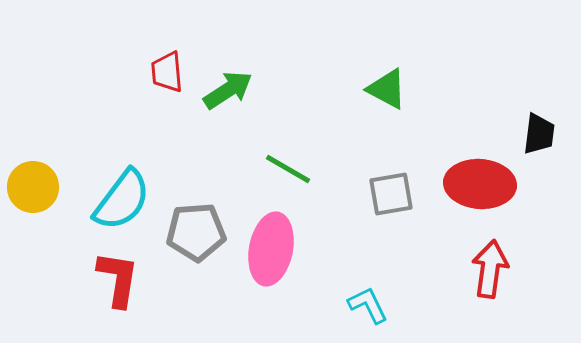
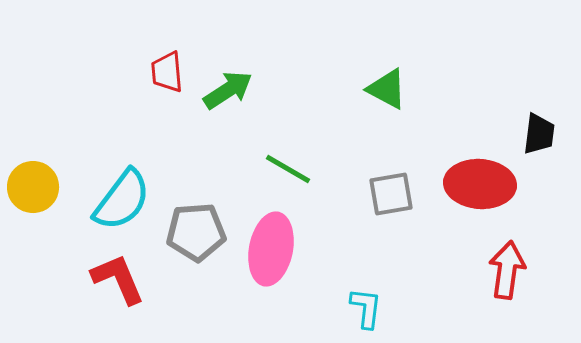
red arrow: moved 17 px right, 1 px down
red L-shape: rotated 32 degrees counterclockwise
cyan L-shape: moved 2 px left, 3 px down; rotated 33 degrees clockwise
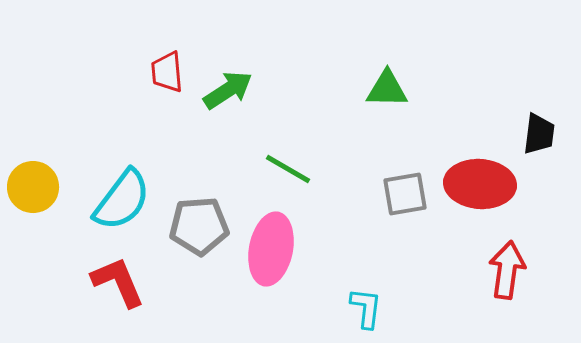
green triangle: rotated 27 degrees counterclockwise
gray square: moved 14 px right
gray pentagon: moved 3 px right, 6 px up
red L-shape: moved 3 px down
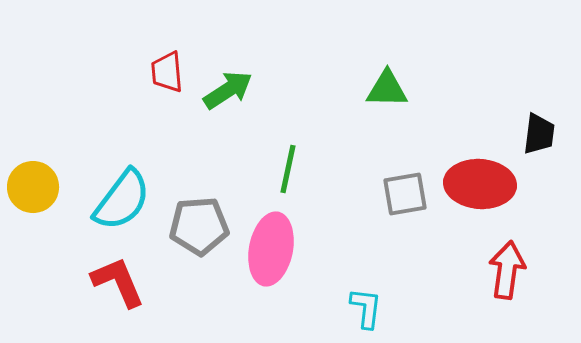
green line: rotated 72 degrees clockwise
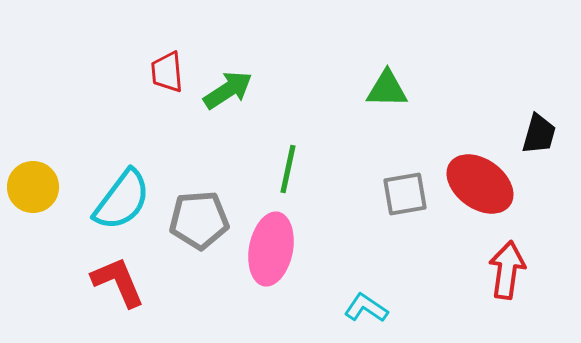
black trapezoid: rotated 9 degrees clockwise
red ellipse: rotated 32 degrees clockwise
gray pentagon: moved 6 px up
cyan L-shape: rotated 63 degrees counterclockwise
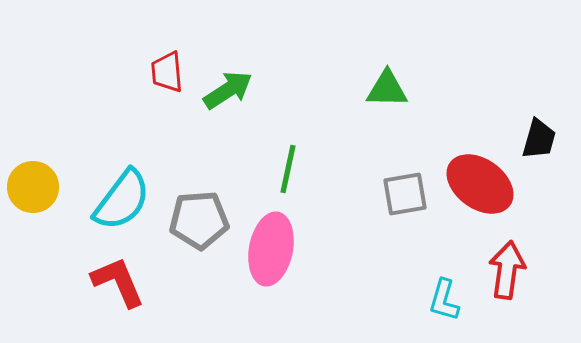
black trapezoid: moved 5 px down
cyan L-shape: moved 78 px right, 8 px up; rotated 108 degrees counterclockwise
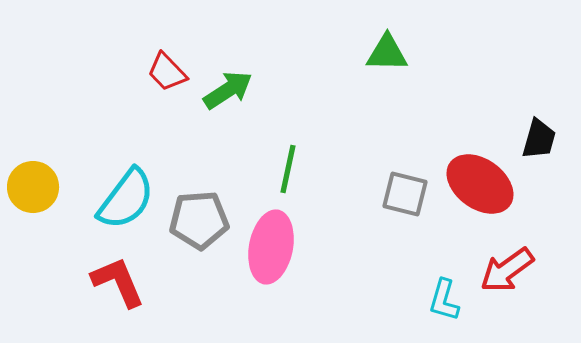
red trapezoid: rotated 39 degrees counterclockwise
green triangle: moved 36 px up
gray square: rotated 24 degrees clockwise
cyan semicircle: moved 4 px right, 1 px up
pink ellipse: moved 2 px up
red arrow: rotated 134 degrees counterclockwise
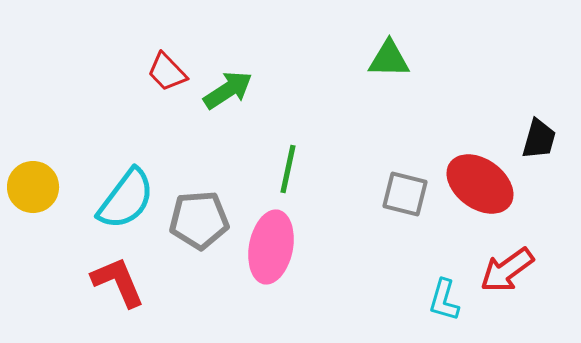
green triangle: moved 2 px right, 6 px down
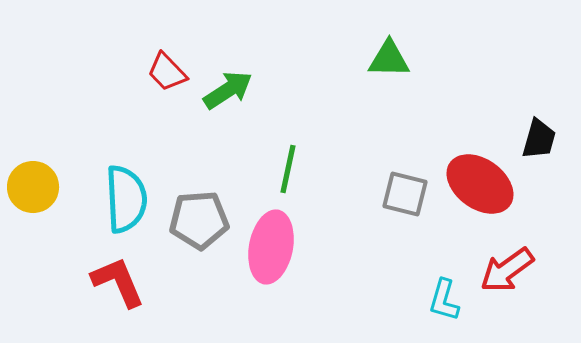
cyan semicircle: rotated 40 degrees counterclockwise
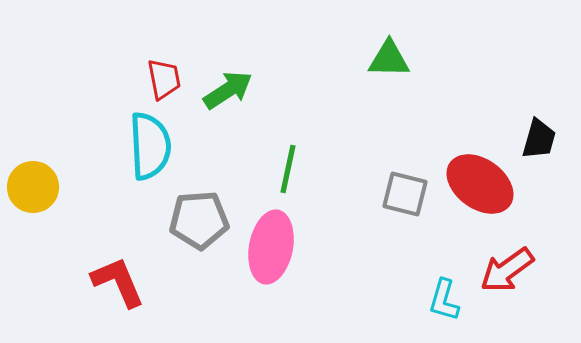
red trapezoid: moved 3 px left, 7 px down; rotated 147 degrees counterclockwise
cyan semicircle: moved 24 px right, 53 px up
